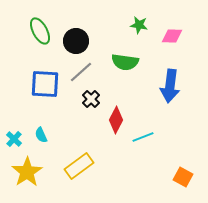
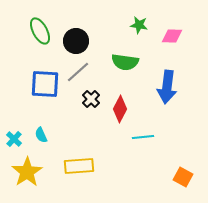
gray line: moved 3 px left
blue arrow: moved 3 px left, 1 px down
red diamond: moved 4 px right, 11 px up
cyan line: rotated 15 degrees clockwise
yellow rectangle: rotated 32 degrees clockwise
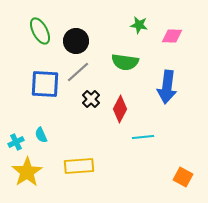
cyan cross: moved 2 px right, 3 px down; rotated 21 degrees clockwise
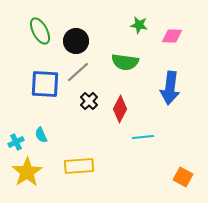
blue arrow: moved 3 px right, 1 px down
black cross: moved 2 px left, 2 px down
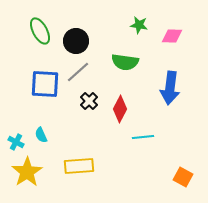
cyan cross: rotated 35 degrees counterclockwise
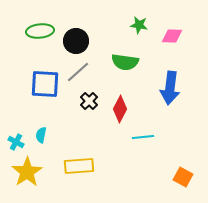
green ellipse: rotated 68 degrees counterclockwise
cyan semicircle: rotated 35 degrees clockwise
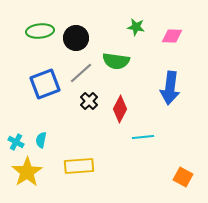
green star: moved 3 px left, 2 px down
black circle: moved 3 px up
green semicircle: moved 9 px left, 1 px up
gray line: moved 3 px right, 1 px down
blue square: rotated 24 degrees counterclockwise
cyan semicircle: moved 5 px down
